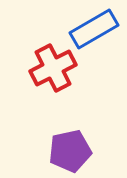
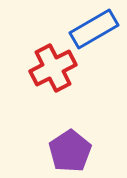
purple pentagon: rotated 21 degrees counterclockwise
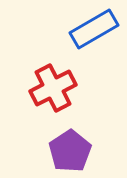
red cross: moved 20 px down
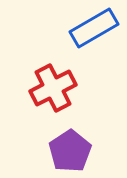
blue rectangle: moved 1 px up
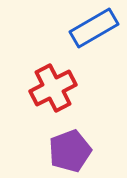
purple pentagon: rotated 12 degrees clockwise
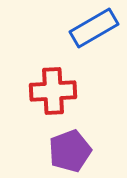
red cross: moved 3 px down; rotated 24 degrees clockwise
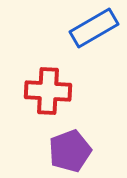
red cross: moved 5 px left; rotated 6 degrees clockwise
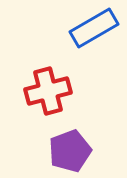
red cross: rotated 18 degrees counterclockwise
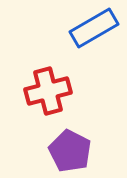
purple pentagon: rotated 24 degrees counterclockwise
